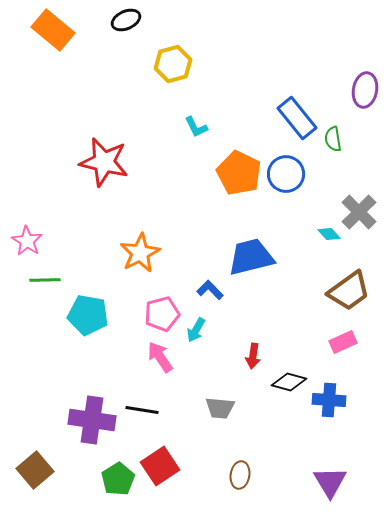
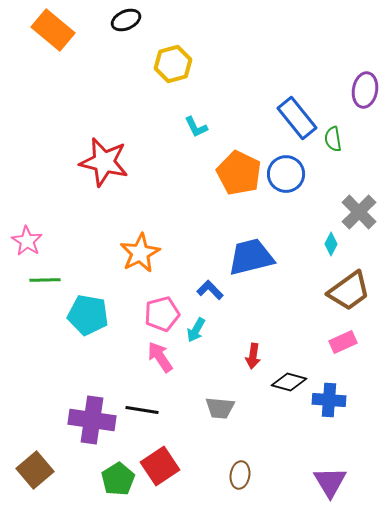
cyan diamond: moved 2 px right, 10 px down; rotated 70 degrees clockwise
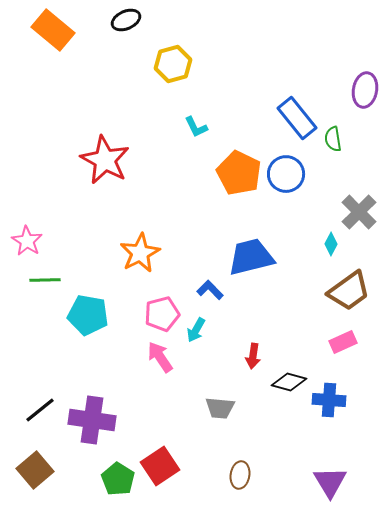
red star: moved 1 px right, 2 px up; rotated 15 degrees clockwise
black line: moved 102 px left; rotated 48 degrees counterclockwise
green pentagon: rotated 8 degrees counterclockwise
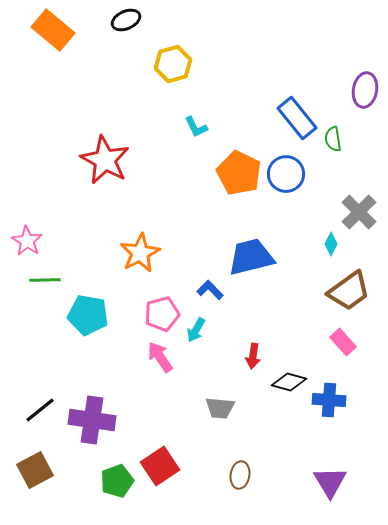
pink rectangle: rotated 72 degrees clockwise
brown square: rotated 12 degrees clockwise
green pentagon: moved 1 px left, 2 px down; rotated 20 degrees clockwise
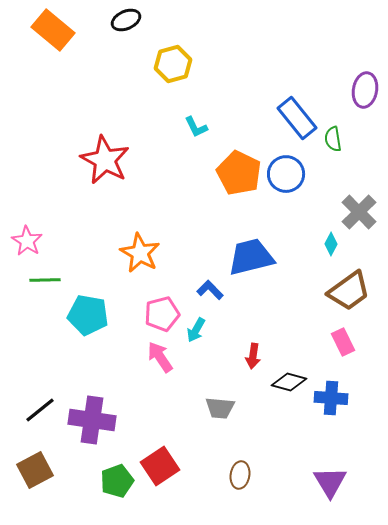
orange star: rotated 15 degrees counterclockwise
pink rectangle: rotated 16 degrees clockwise
blue cross: moved 2 px right, 2 px up
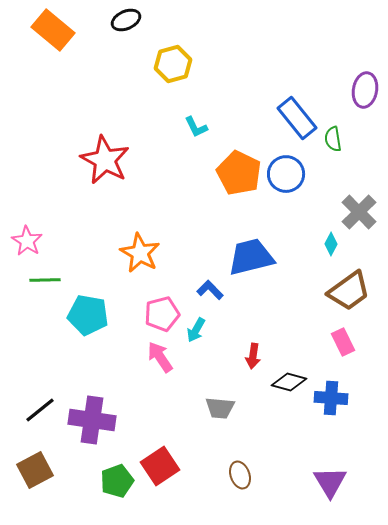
brown ellipse: rotated 28 degrees counterclockwise
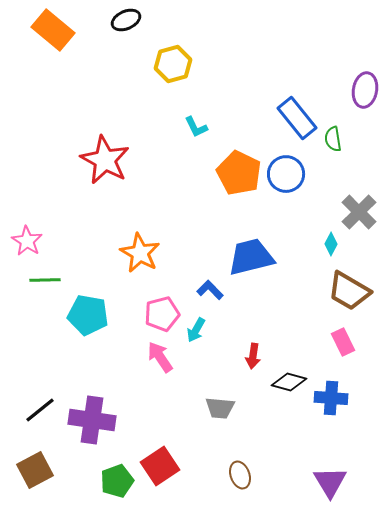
brown trapezoid: rotated 66 degrees clockwise
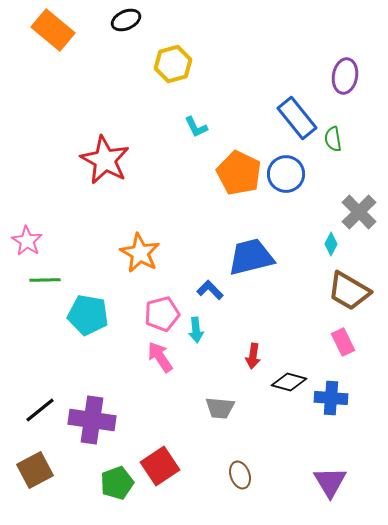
purple ellipse: moved 20 px left, 14 px up
cyan arrow: rotated 35 degrees counterclockwise
green pentagon: moved 2 px down
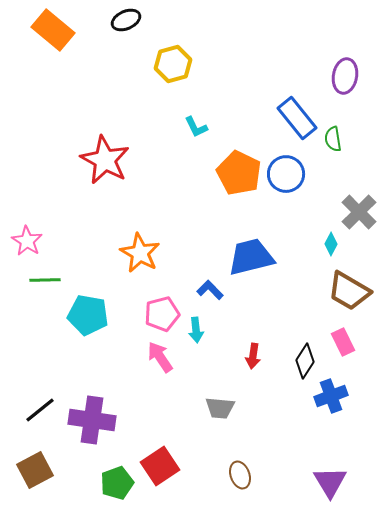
black diamond: moved 16 px right, 21 px up; rotated 72 degrees counterclockwise
blue cross: moved 2 px up; rotated 24 degrees counterclockwise
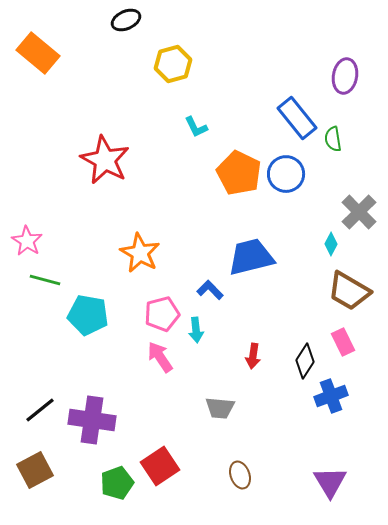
orange rectangle: moved 15 px left, 23 px down
green line: rotated 16 degrees clockwise
